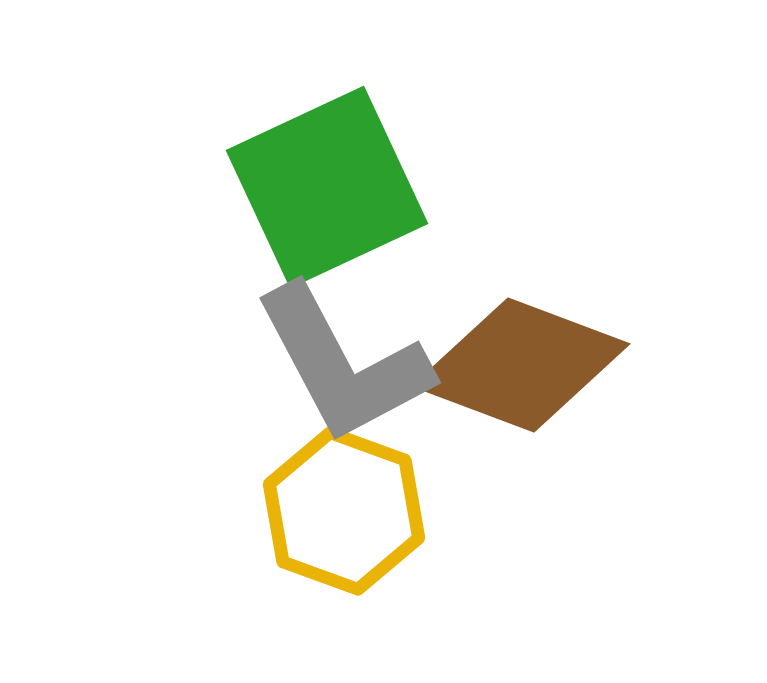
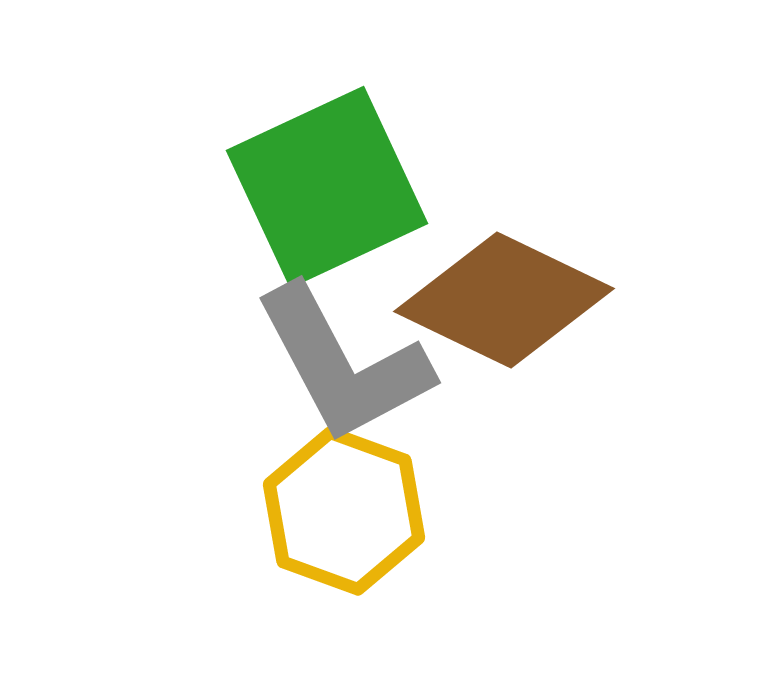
brown diamond: moved 17 px left, 65 px up; rotated 5 degrees clockwise
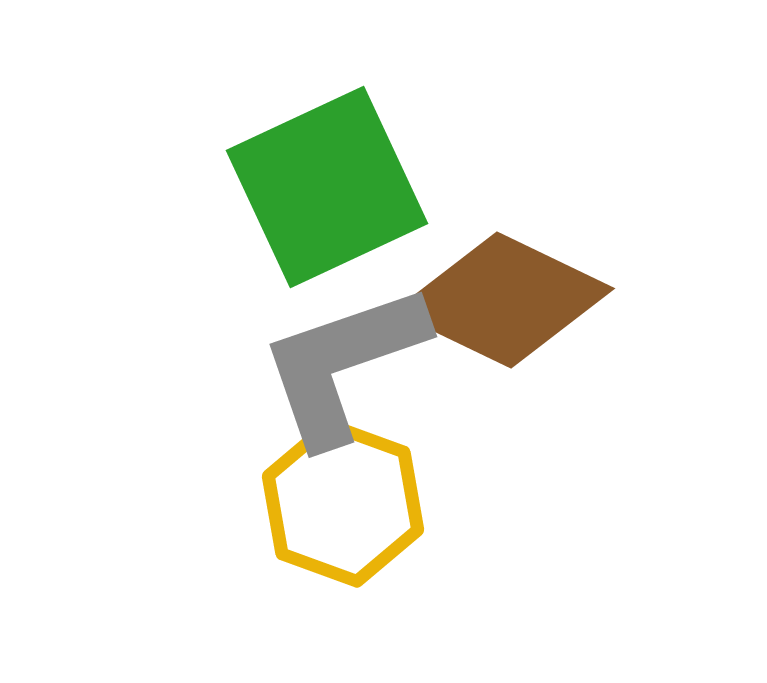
gray L-shape: rotated 99 degrees clockwise
yellow hexagon: moved 1 px left, 8 px up
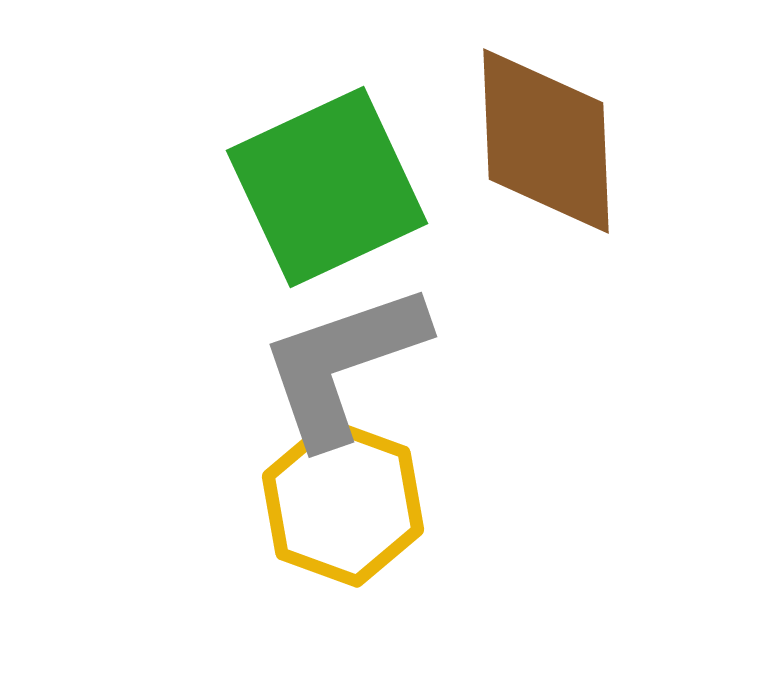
brown diamond: moved 42 px right, 159 px up; rotated 62 degrees clockwise
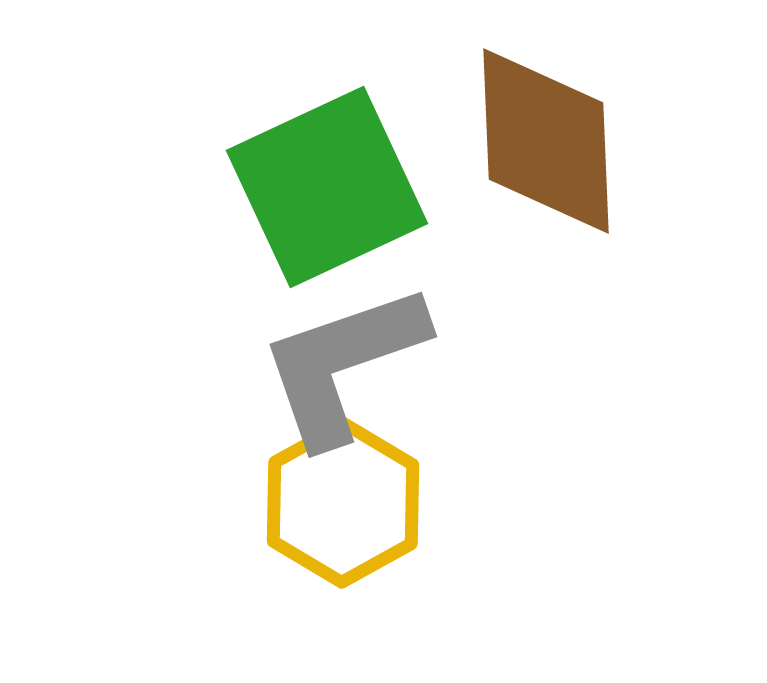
yellow hexagon: rotated 11 degrees clockwise
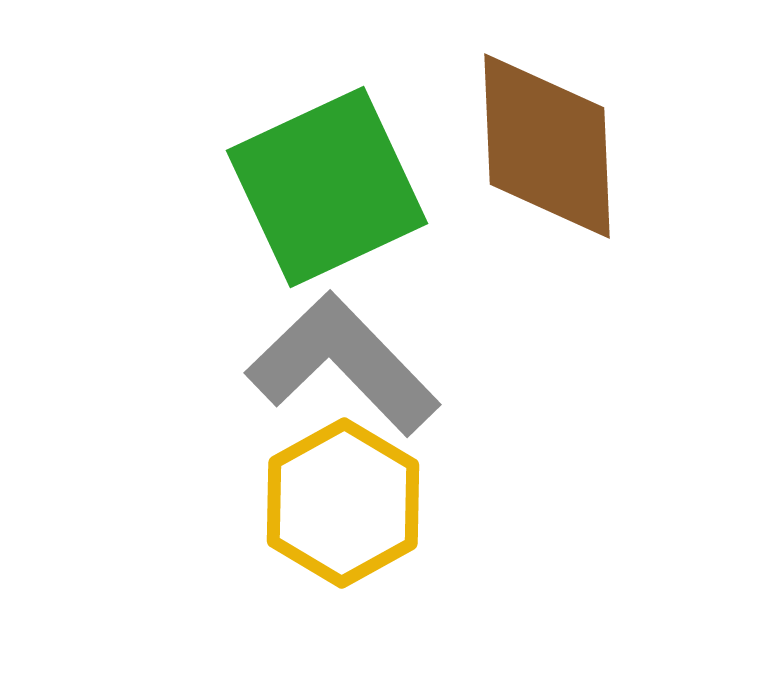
brown diamond: moved 1 px right, 5 px down
gray L-shape: rotated 65 degrees clockwise
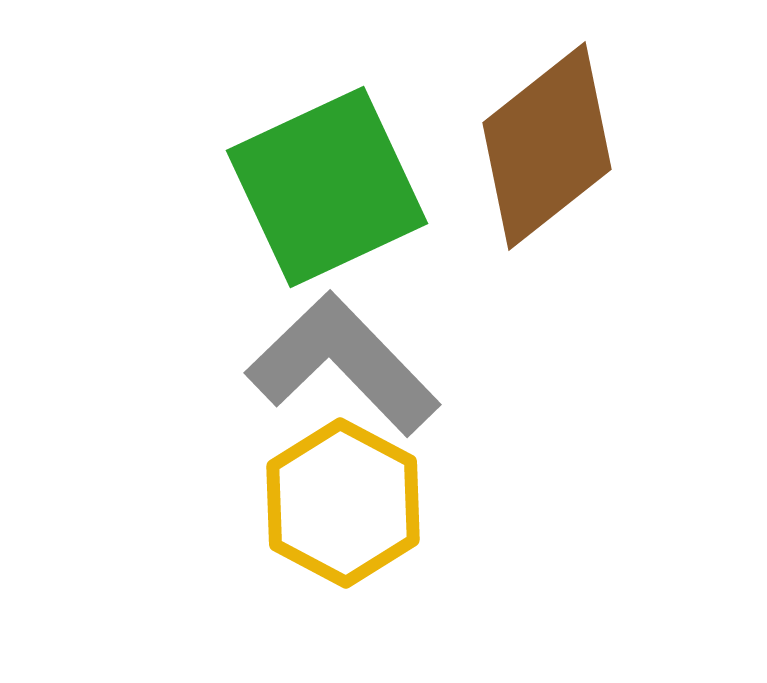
brown diamond: rotated 54 degrees clockwise
yellow hexagon: rotated 3 degrees counterclockwise
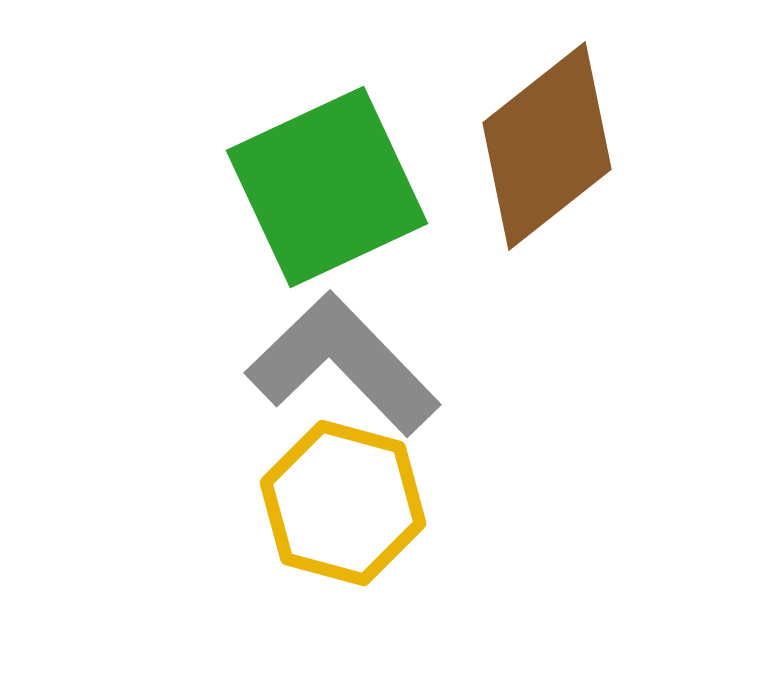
yellow hexagon: rotated 13 degrees counterclockwise
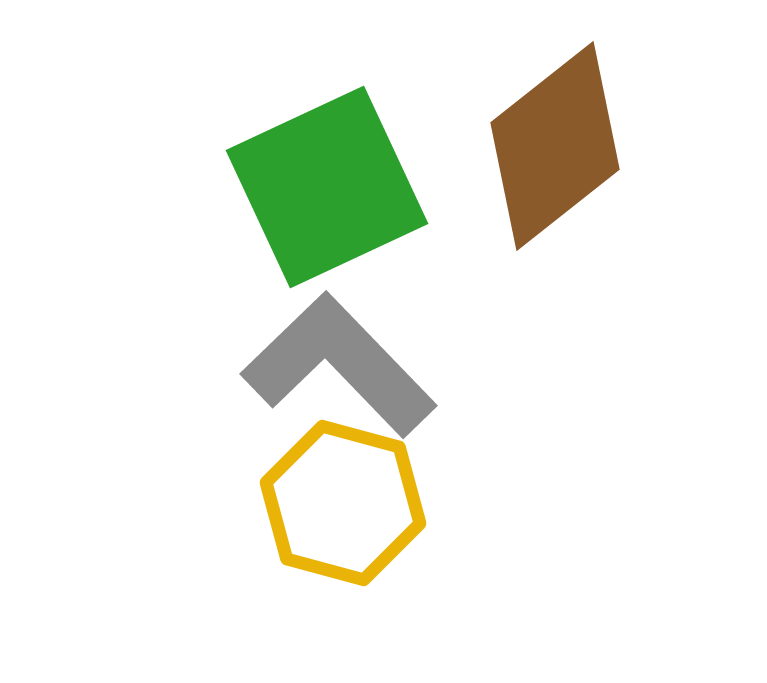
brown diamond: moved 8 px right
gray L-shape: moved 4 px left, 1 px down
